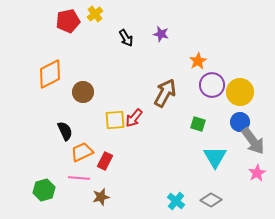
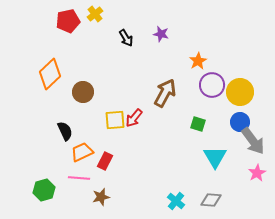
orange diamond: rotated 16 degrees counterclockwise
gray diamond: rotated 25 degrees counterclockwise
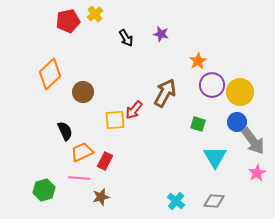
red arrow: moved 8 px up
blue circle: moved 3 px left
gray diamond: moved 3 px right, 1 px down
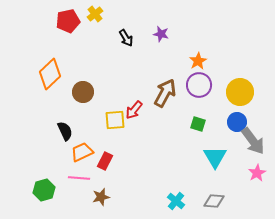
purple circle: moved 13 px left
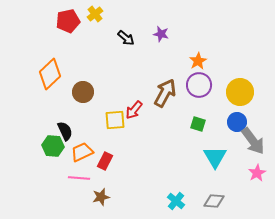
black arrow: rotated 18 degrees counterclockwise
green hexagon: moved 9 px right, 44 px up; rotated 20 degrees clockwise
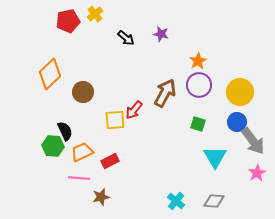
red rectangle: moved 5 px right; rotated 36 degrees clockwise
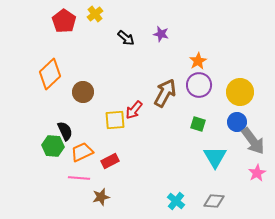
red pentagon: moved 4 px left; rotated 25 degrees counterclockwise
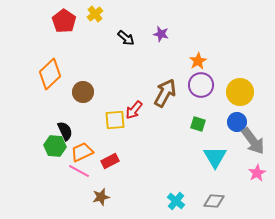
purple circle: moved 2 px right
green hexagon: moved 2 px right
pink line: moved 7 px up; rotated 25 degrees clockwise
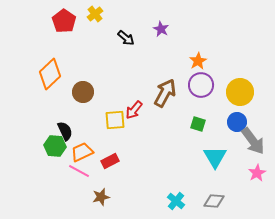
purple star: moved 5 px up; rotated 14 degrees clockwise
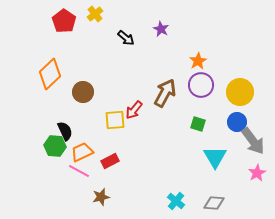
gray diamond: moved 2 px down
